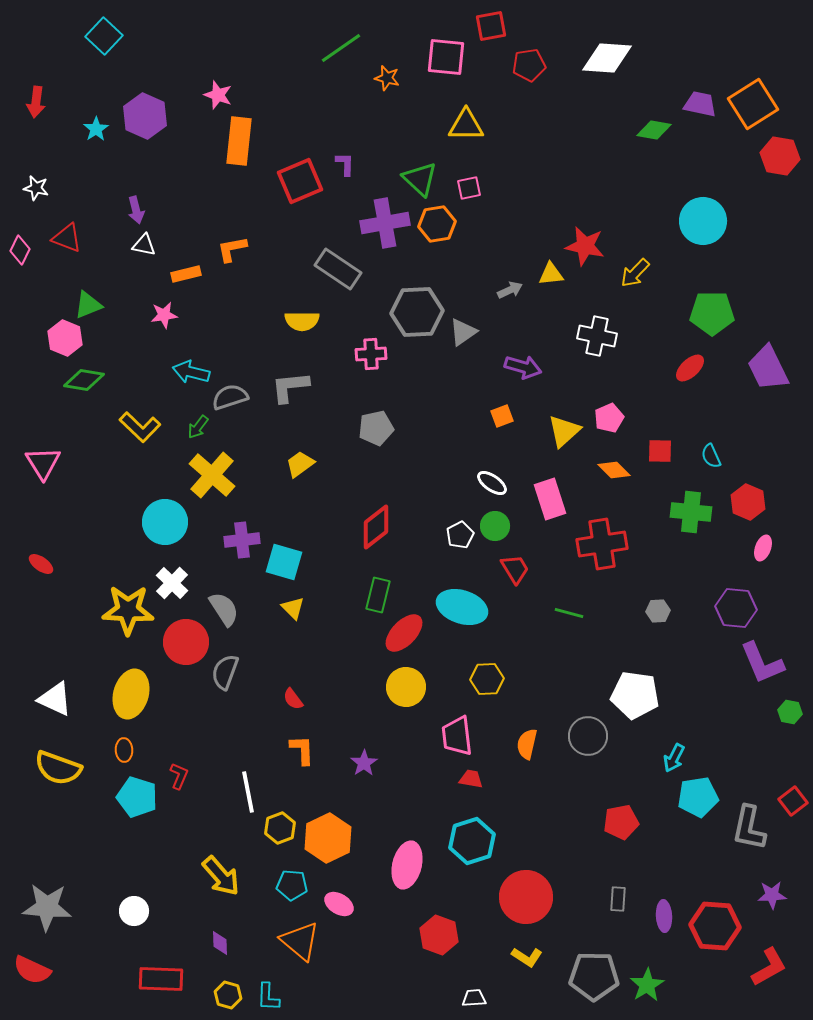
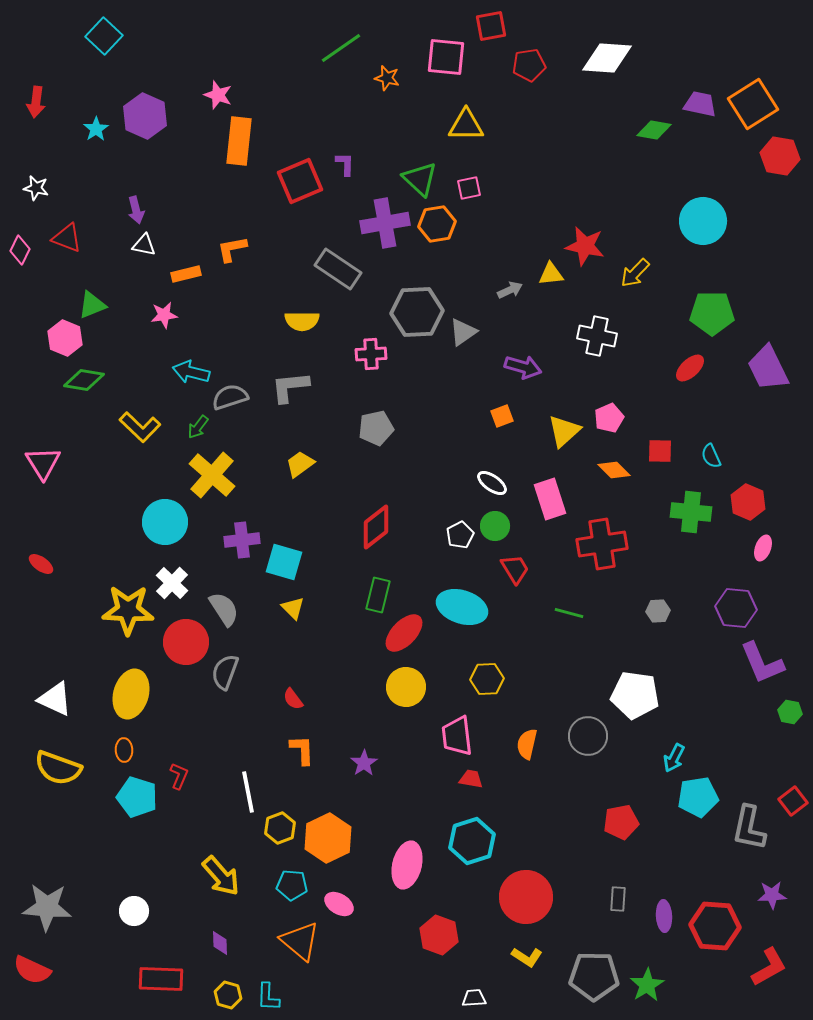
green triangle at (88, 305): moved 4 px right
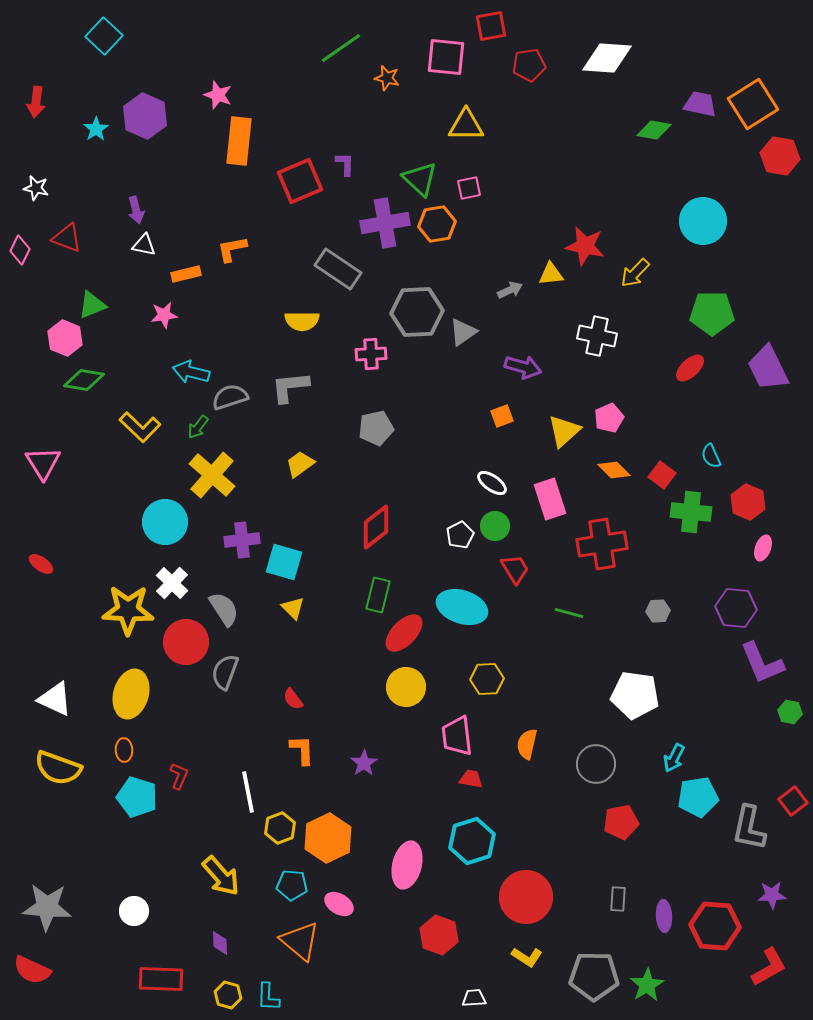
red square at (660, 451): moved 2 px right, 24 px down; rotated 36 degrees clockwise
gray circle at (588, 736): moved 8 px right, 28 px down
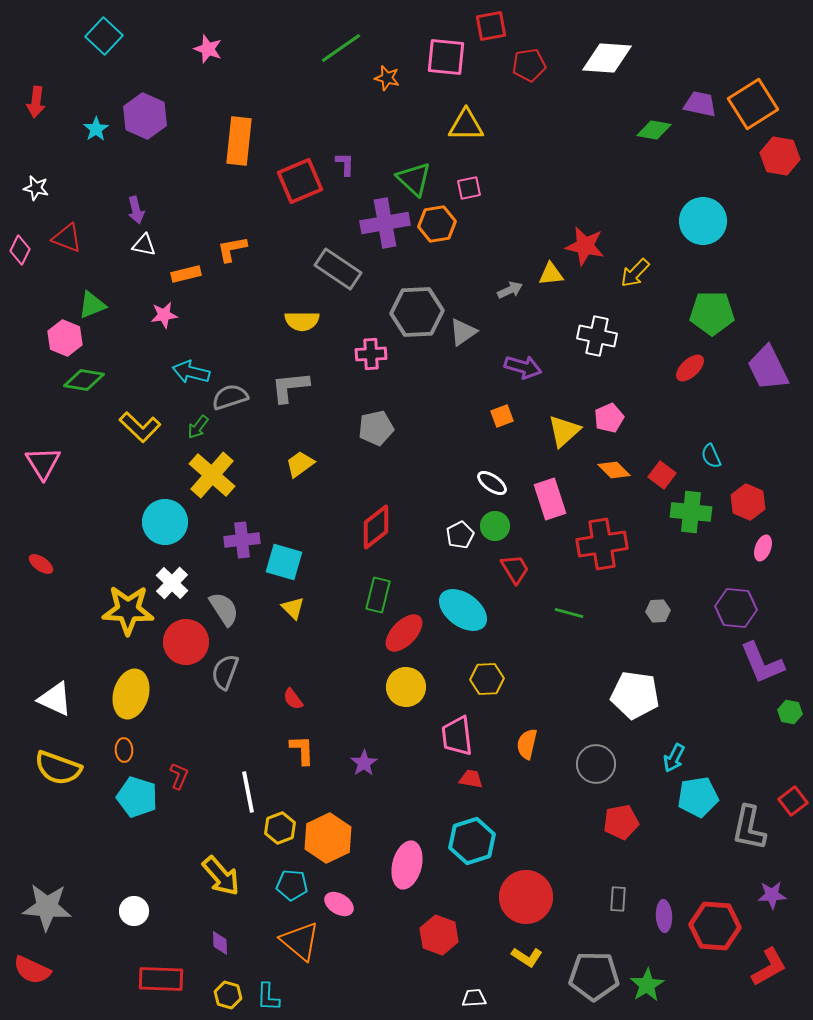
pink star at (218, 95): moved 10 px left, 46 px up
green triangle at (420, 179): moved 6 px left
cyan ellipse at (462, 607): moved 1 px right, 3 px down; rotated 18 degrees clockwise
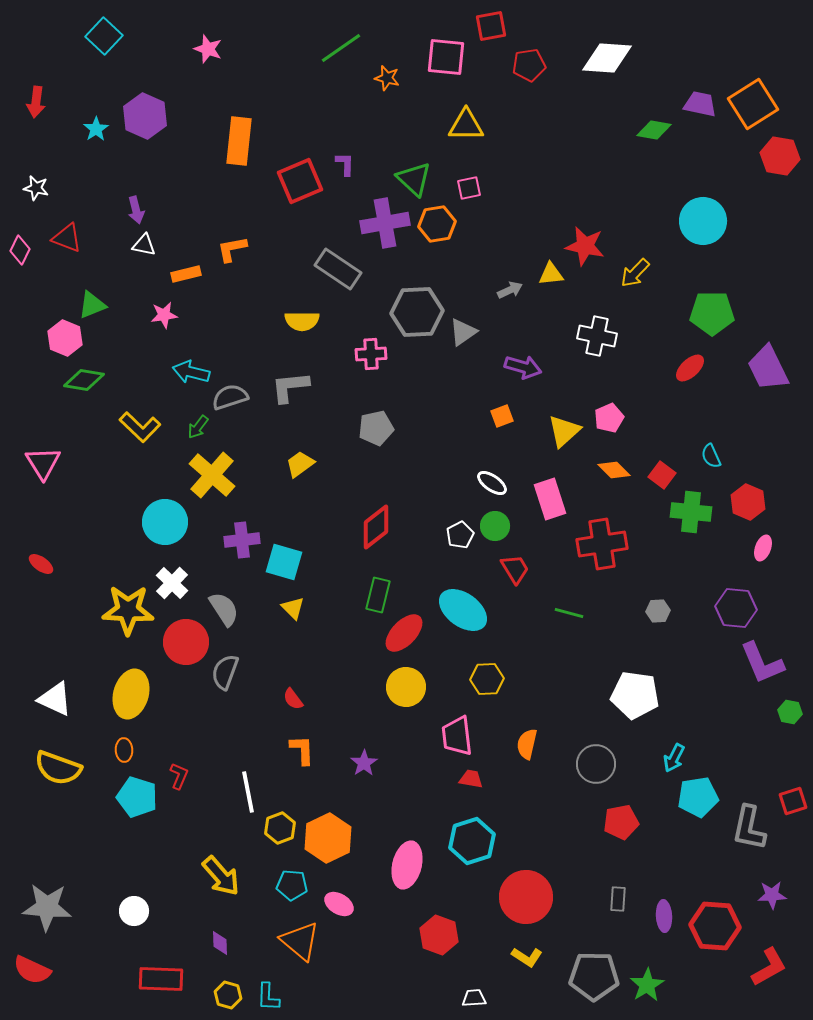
red square at (793, 801): rotated 20 degrees clockwise
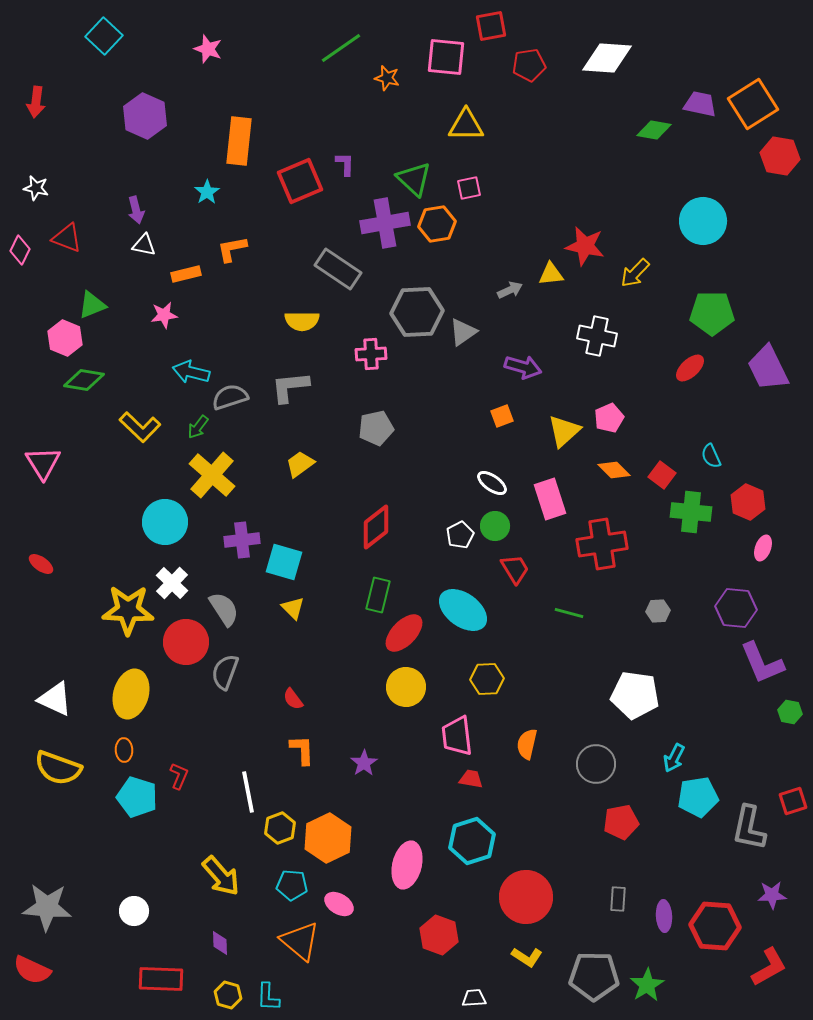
cyan star at (96, 129): moved 111 px right, 63 px down
